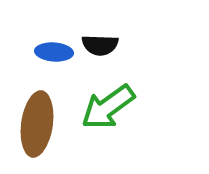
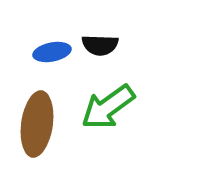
blue ellipse: moved 2 px left; rotated 15 degrees counterclockwise
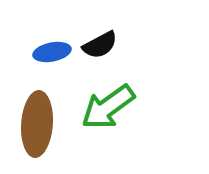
black semicircle: rotated 30 degrees counterclockwise
brown ellipse: rotated 4 degrees counterclockwise
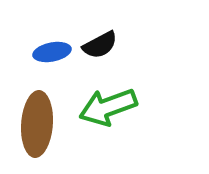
green arrow: rotated 16 degrees clockwise
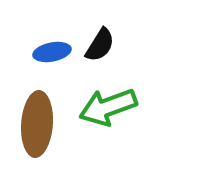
black semicircle: rotated 30 degrees counterclockwise
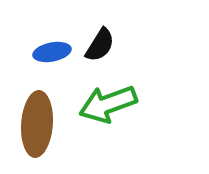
green arrow: moved 3 px up
